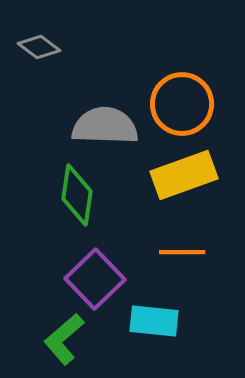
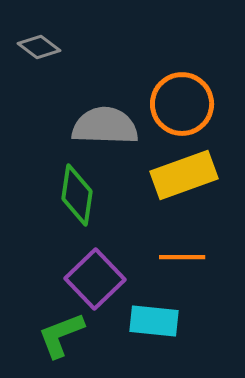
orange line: moved 5 px down
green L-shape: moved 3 px left, 4 px up; rotated 20 degrees clockwise
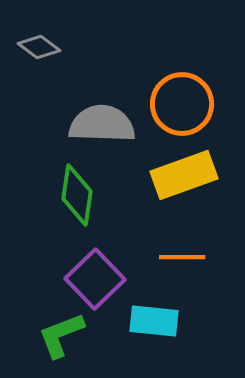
gray semicircle: moved 3 px left, 2 px up
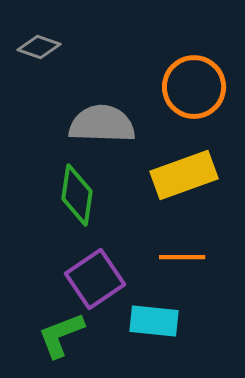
gray diamond: rotated 18 degrees counterclockwise
orange circle: moved 12 px right, 17 px up
purple square: rotated 10 degrees clockwise
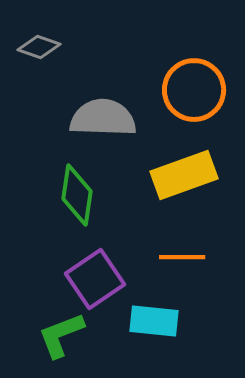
orange circle: moved 3 px down
gray semicircle: moved 1 px right, 6 px up
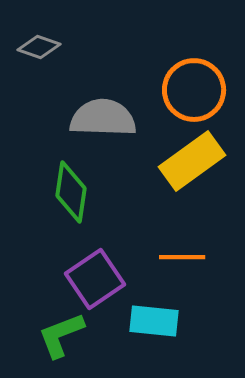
yellow rectangle: moved 8 px right, 14 px up; rotated 16 degrees counterclockwise
green diamond: moved 6 px left, 3 px up
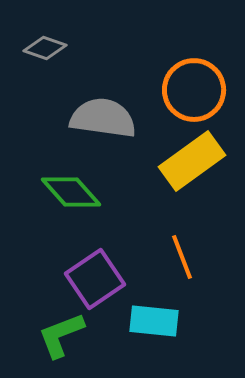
gray diamond: moved 6 px right, 1 px down
gray semicircle: rotated 6 degrees clockwise
green diamond: rotated 50 degrees counterclockwise
orange line: rotated 69 degrees clockwise
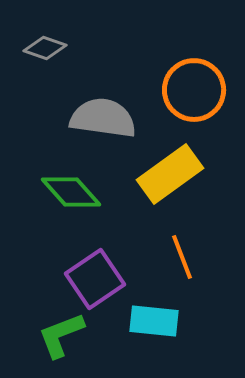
yellow rectangle: moved 22 px left, 13 px down
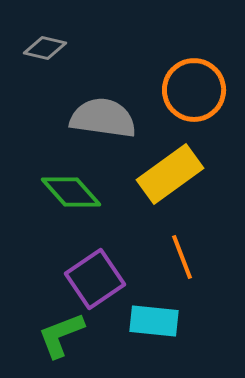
gray diamond: rotated 6 degrees counterclockwise
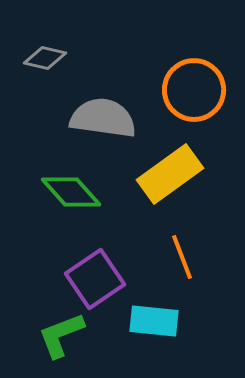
gray diamond: moved 10 px down
